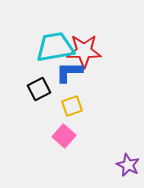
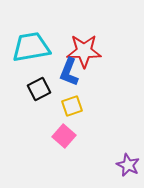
cyan trapezoid: moved 24 px left
blue L-shape: rotated 68 degrees counterclockwise
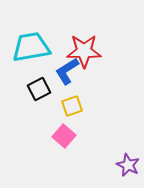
blue L-shape: moved 2 px left, 1 px up; rotated 36 degrees clockwise
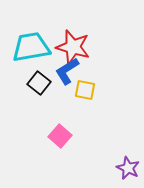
red star: moved 11 px left, 4 px up; rotated 16 degrees clockwise
black square: moved 6 px up; rotated 25 degrees counterclockwise
yellow square: moved 13 px right, 16 px up; rotated 30 degrees clockwise
pink square: moved 4 px left
purple star: moved 3 px down
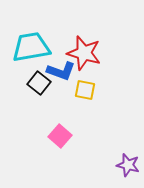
red star: moved 11 px right, 6 px down
blue L-shape: moved 6 px left; rotated 128 degrees counterclockwise
purple star: moved 3 px up; rotated 10 degrees counterclockwise
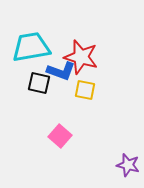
red star: moved 3 px left, 4 px down
black square: rotated 25 degrees counterclockwise
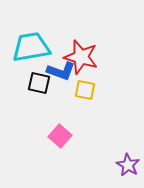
purple star: rotated 15 degrees clockwise
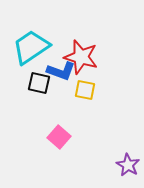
cyan trapezoid: rotated 24 degrees counterclockwise
pink square: moved 1 px left, 1 px down
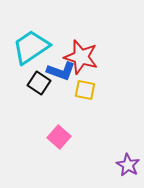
black square: rotated 20 degrees clockwise
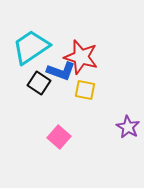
purple star: moved 38 px up
